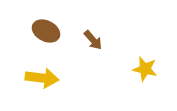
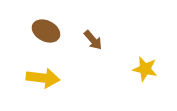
yellow arrow: moved 1 px right
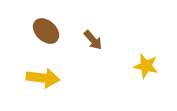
brown ellipse: rotated 16 degrees clockwise
yellow star: moved 1 px right, 3 px up
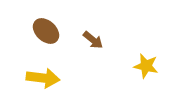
brown arrow: rotated 10 degrees counterclockwise
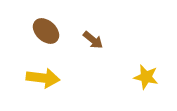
yellow star: moved 11 px down
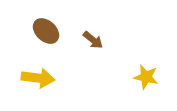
yellow arrow: moved 5 px left
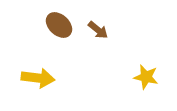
brown ellipse: moved 13 px right, 6 px up
brown arrow: moved 5 px right, 10 px up
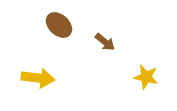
brown arrow: moved 7 px right, 12 px down
